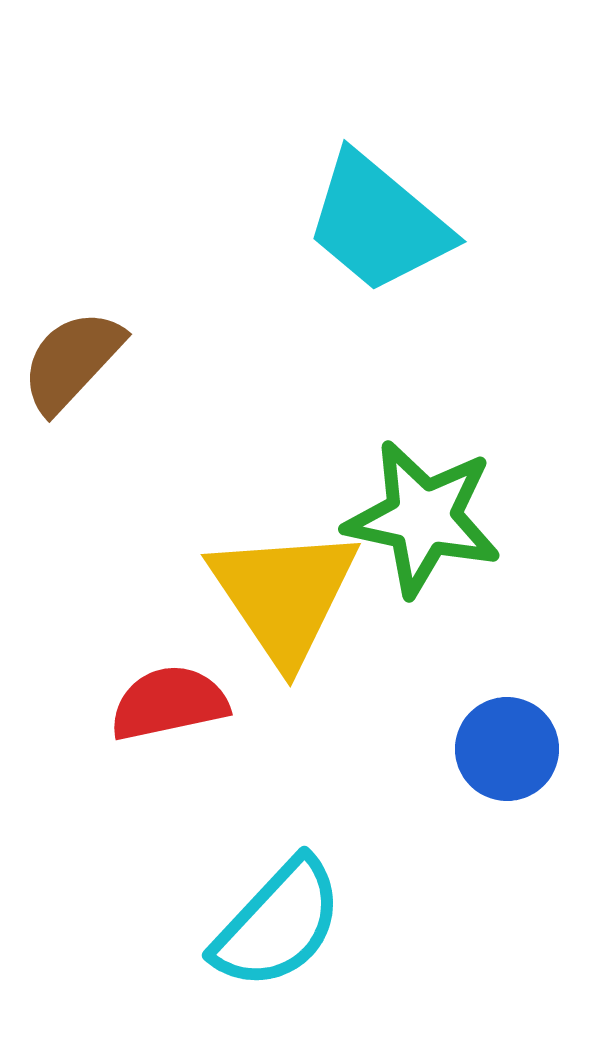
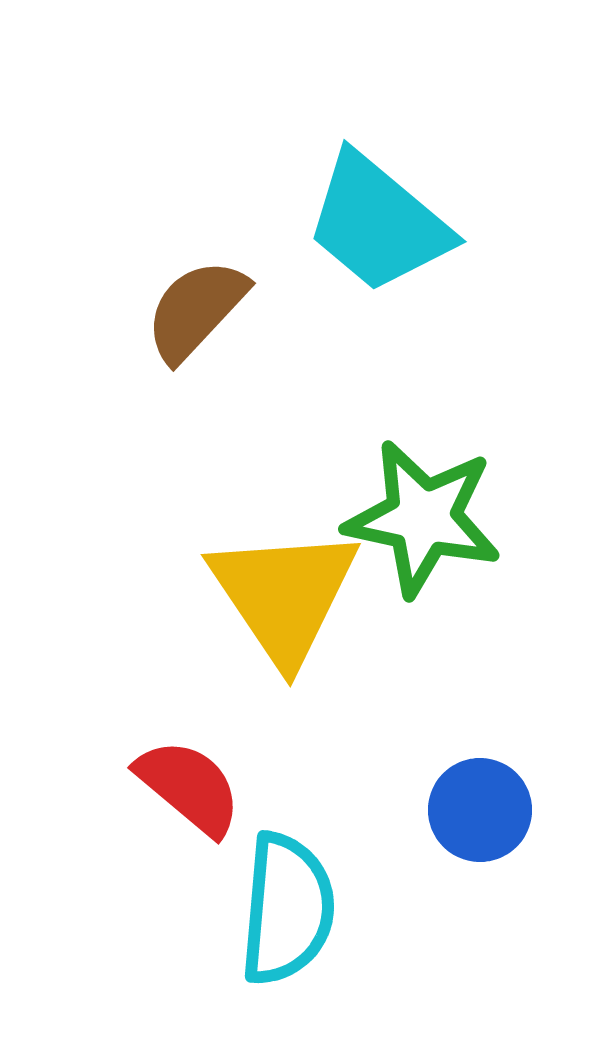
brown semicircle: moved 124 px right, 51 px up
red semicircle: moved 20 px right, 84 px down; rotated 52 degrees clockwise
blue circle: moved 27 px left, 61 px down
cyan semicircle: moved 9 px right, 15 px up; rotated 38 degrees counterclockwise
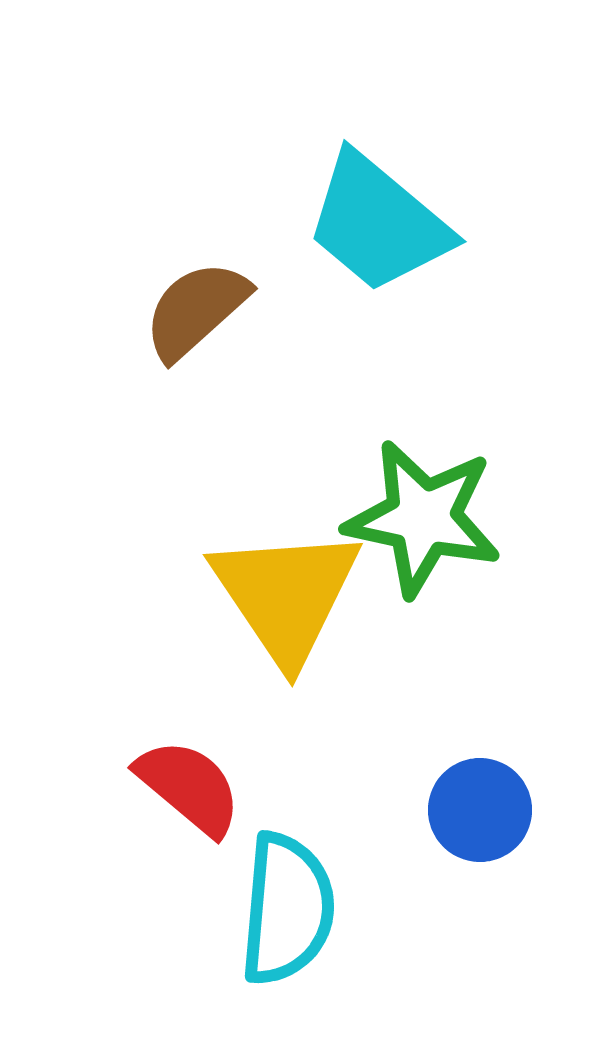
brown semicircle: rotated 5 degrees clockwise
yellow triangle: moved 2 px right
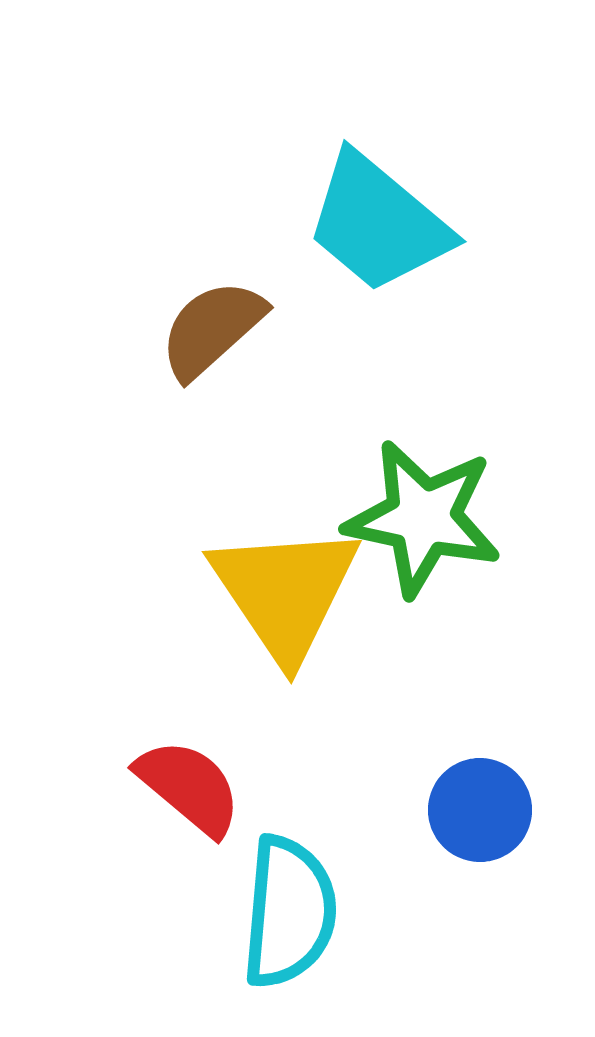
brown semicircle: moved 16 px right, 19 px down
yellow triangle: moved 1 px left, 3 px up
cyan semicircle: moved 2 px right, 3 px down
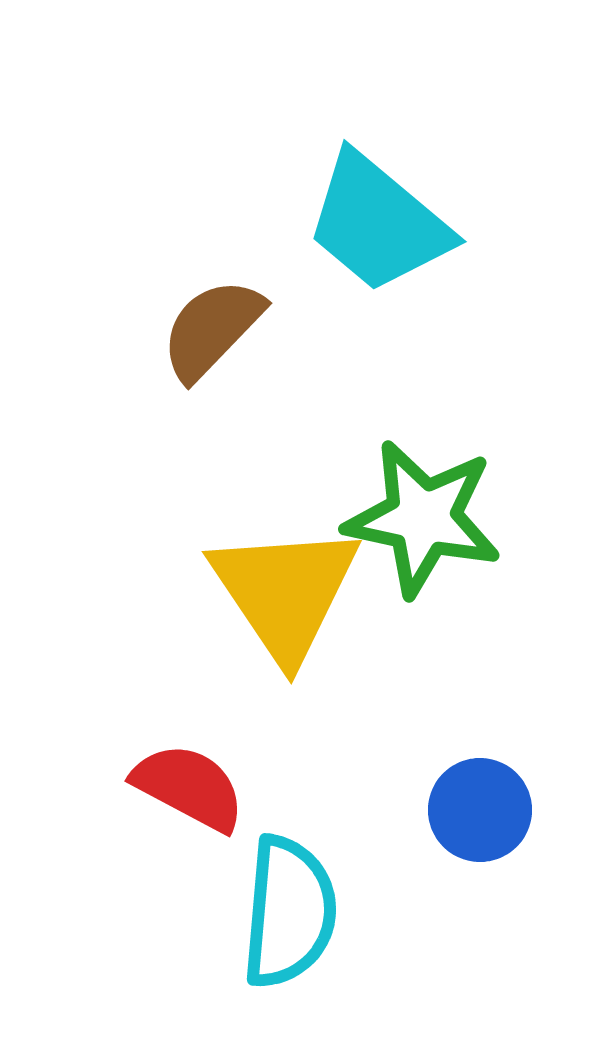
brown semicircle: rotated 4 degrees counterclockwise
red semicircle: rotated 12 degrees counterclockwise
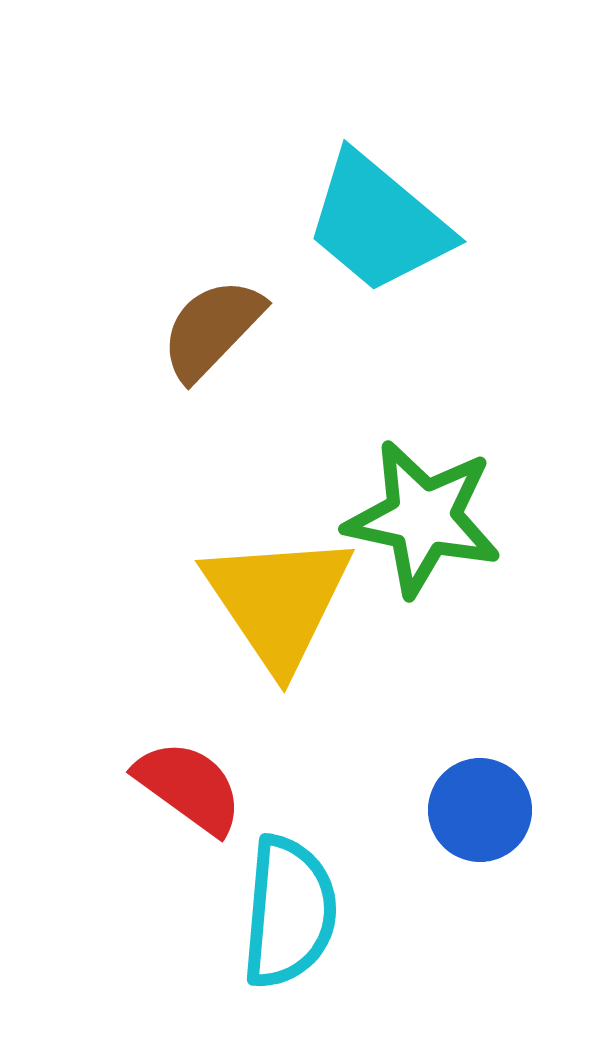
yellow triangle: moved 7 px left, 9 px down
red semicircle: rotated 8 degrees clockwise
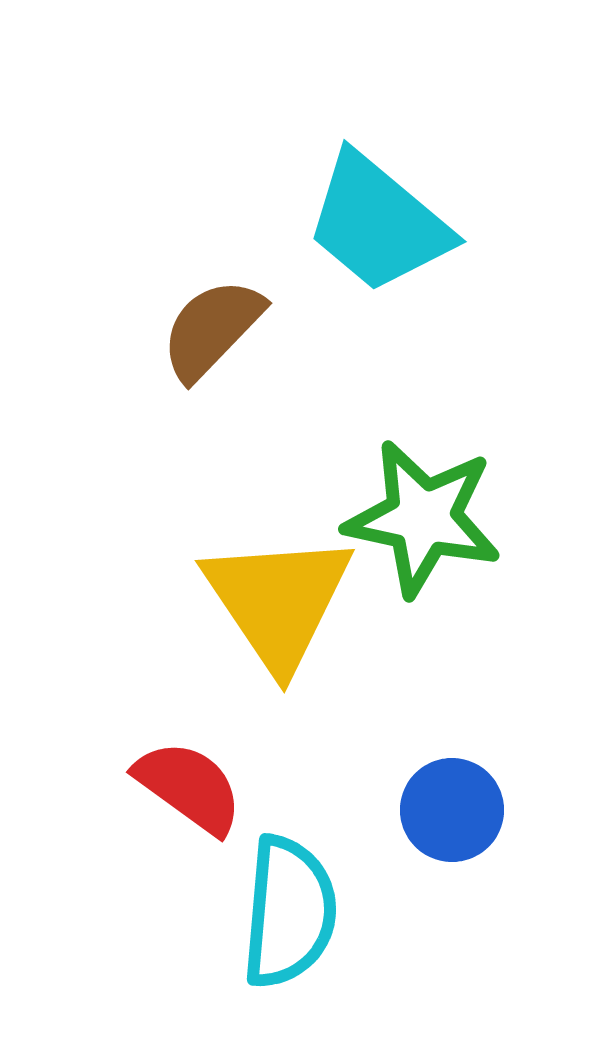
blue circle: moved 28 px left
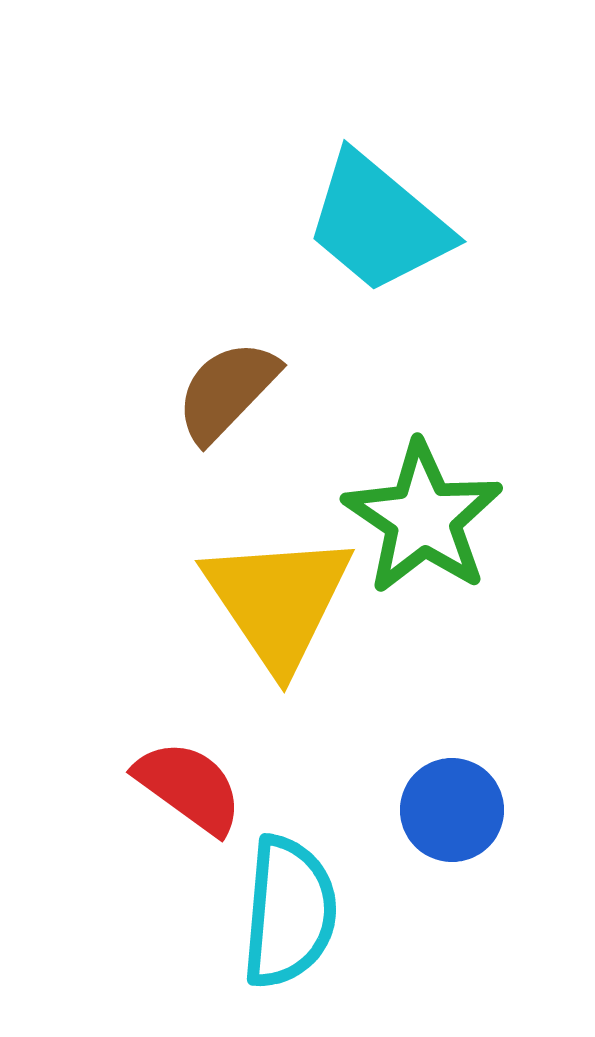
brown semicircle: moved 15 px right, 62 px down
green star: rotated 22 degrees clockwise
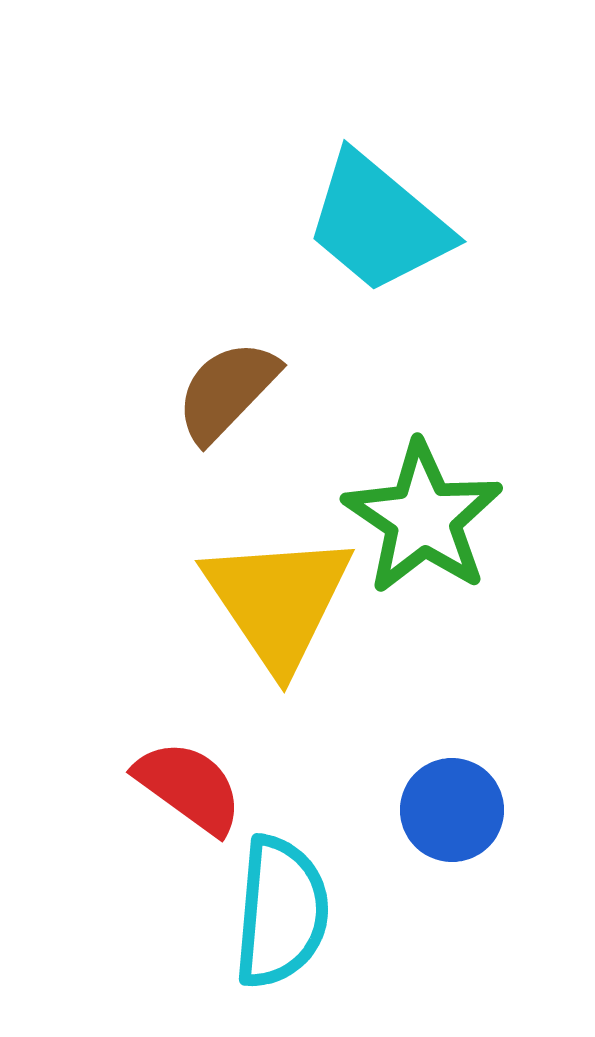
cyan semicircle: moved 8 px left
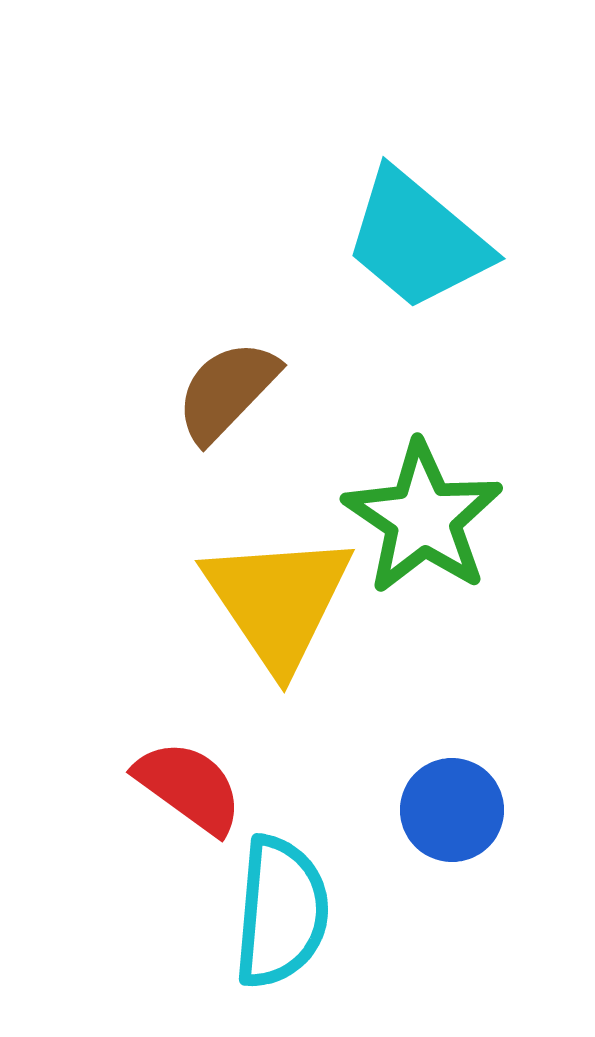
cyan trapezoid: moved 39 px right, 17 px down
